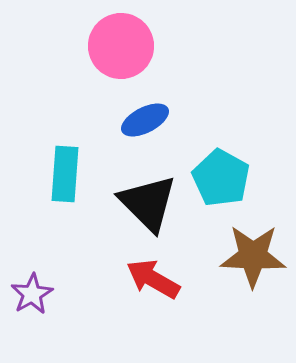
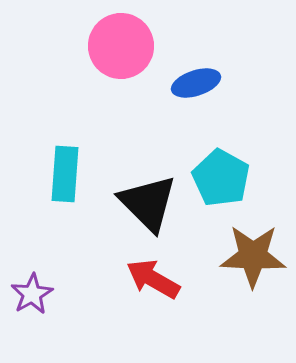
blue ellipse: moved 51 px right, 37 px up; rotated 9 degrees clockwise
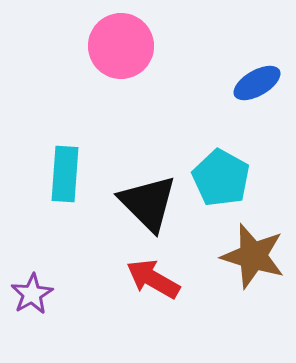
blue ellipse: moved 61 px right; rotated 12 degrees counterclockwise
brown star: rotated 14 degrees clockwise
